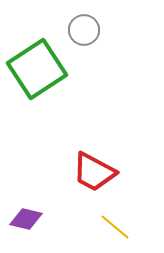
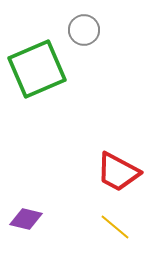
green square: rotated 10 degrees clockwise
red trapezoid: moved 24 px right
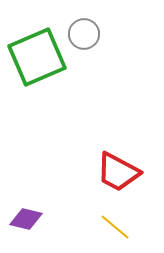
gray circle: moved 4 px down
green square: moved 12 px up
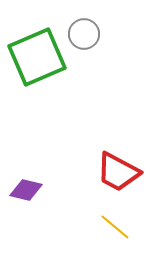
purple diamond: moved 29 px up
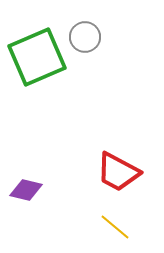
gray circle: moved 1 px right, 3 px down
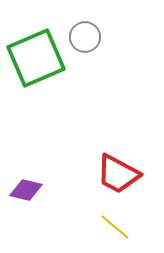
green square: moved 1 px left, 1 px down
red trapezoid: moved 2 px down
